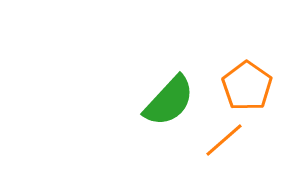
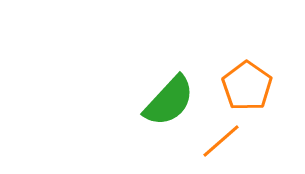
orange line: moved 3 px left, 1 px down
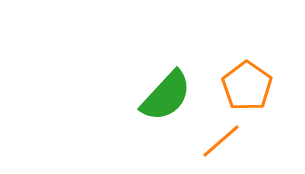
green semicircle: moved 3 px left, 5 px up
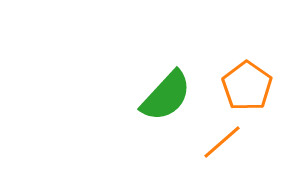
orange line: moved 1 px right, 1 px down
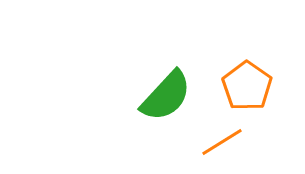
orange line: rotated 9 degrees clockwise
